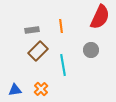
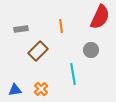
gray rectangle: moved 11 px left, 1 px up
cyan line: moved 10 px right, 9 px down
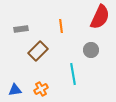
orange cross: rotated 16 degrees clockwise
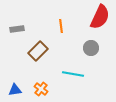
gray rectangle: moved 4 px left
gray circle: moved 2 px up
cyan line: rotated 70 degrees counterclockwise
orange cross: rotated 24 degrees counterclockwise
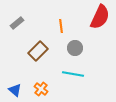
gray rectangle: moved 6 px up; rotated 32 degrees counterclockwise
gray circle: moved 16 px left
blue triangle: rotated 48 degrees clockwise
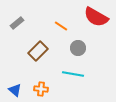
red semicircle: moved 4 px left; rotated 95 degrees clockwise
orange line: rotated 48 degrees counterclockwise
gray circle: moved 3 px right
orange cross: rotated 32 degrees counterclockwise
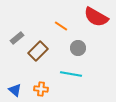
gray rectangle: moved 15 px down
cyan line: moved 2 px left
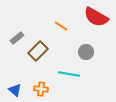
gray circle: moved 8 px right, 4 px down
cyan line: moved 2 px left
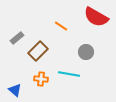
orange cross: moved 10 px up
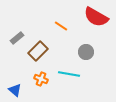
orange cross: rotated 16 degrees clockwise
